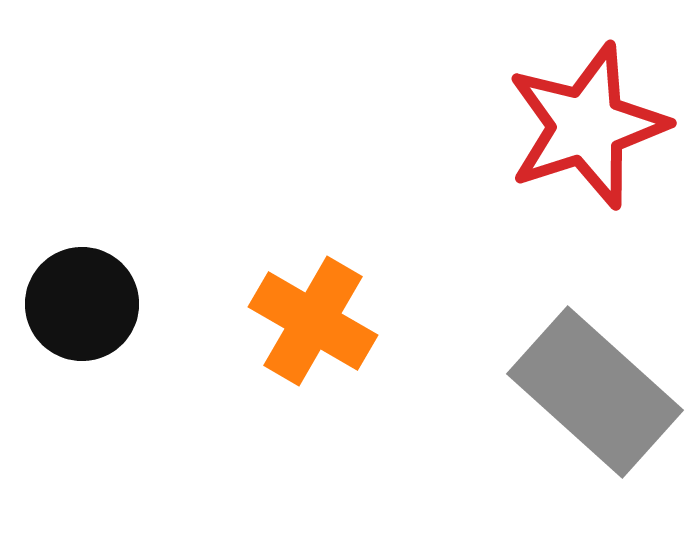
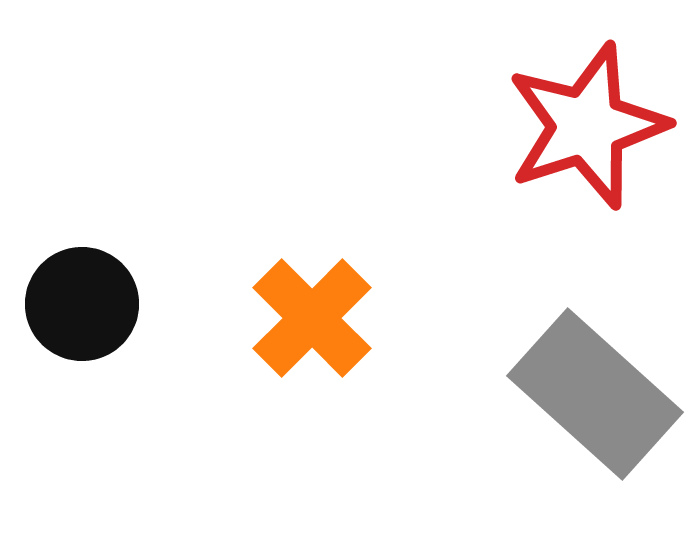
orange cross: moved 1 px left, 3 px up; rotated 15 degrees clockwise
gray rectangle: moved 2 px down
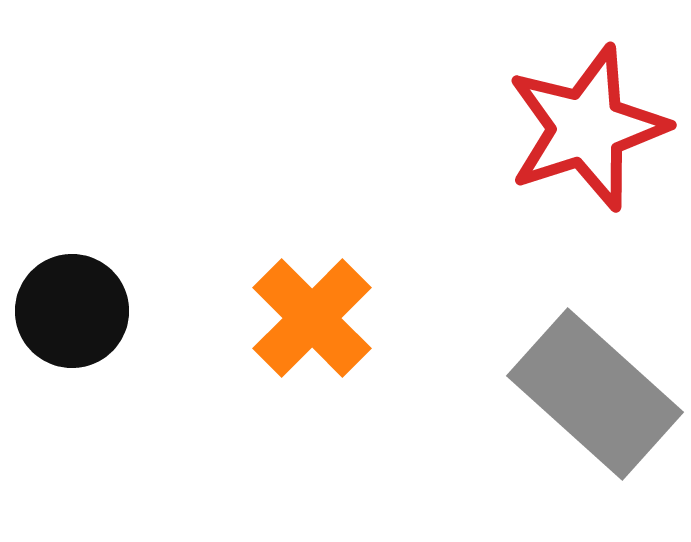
red star: moved 2 px down
black circle: moved 10 px left, 7 px down
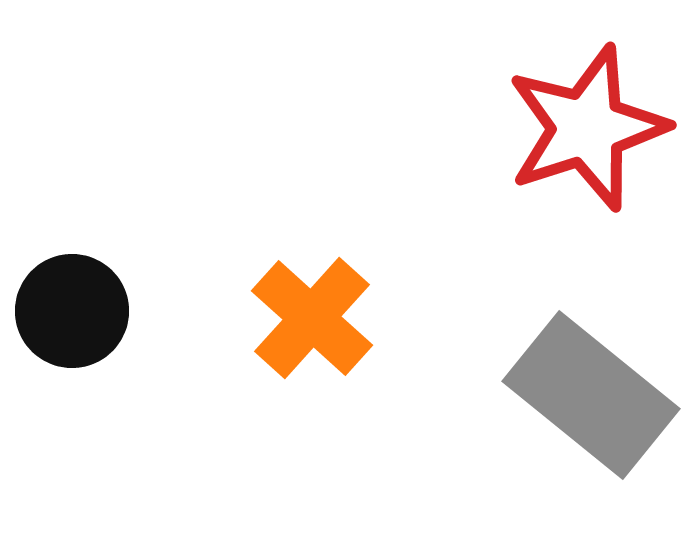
orange cross: rotated 3 degrees counterclockwise
gray rectangle: moved 4 px left, 1 px down; rotated 3 degrees counterclockwise
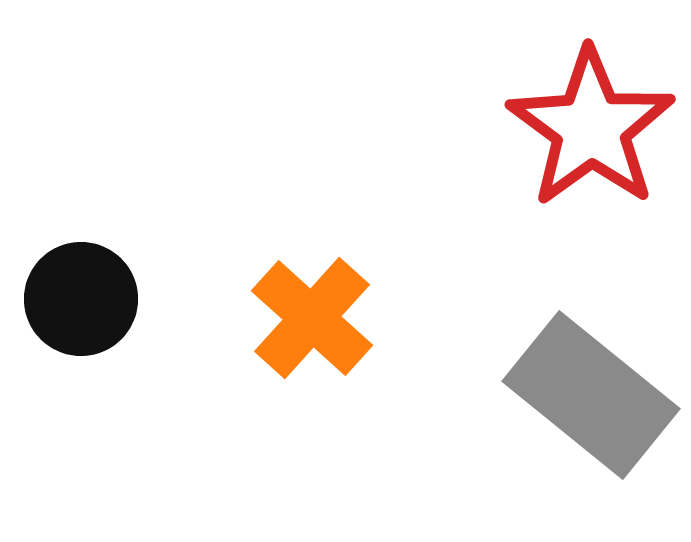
red star: moved 4 px right; rotated 18 degrees counterclockwise
black circle: moved 9 px right, 12 px up
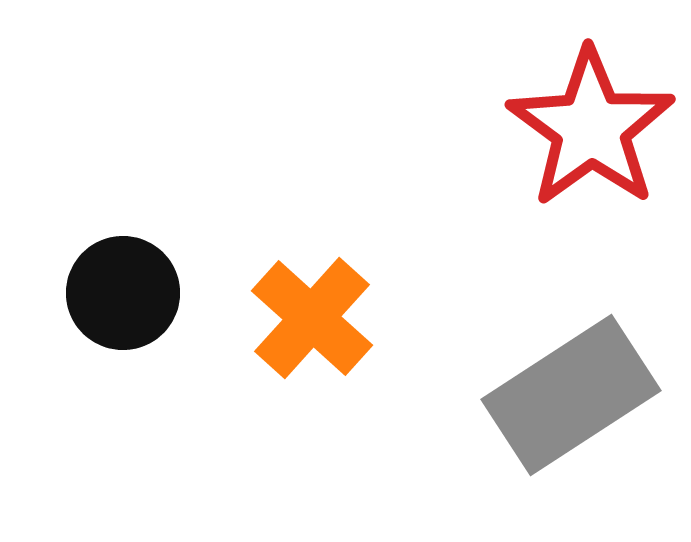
black circle: moved 42 px right, 6 px up
gray rectangle: moved 20 px left; rotated 72 degrees counterclockwise
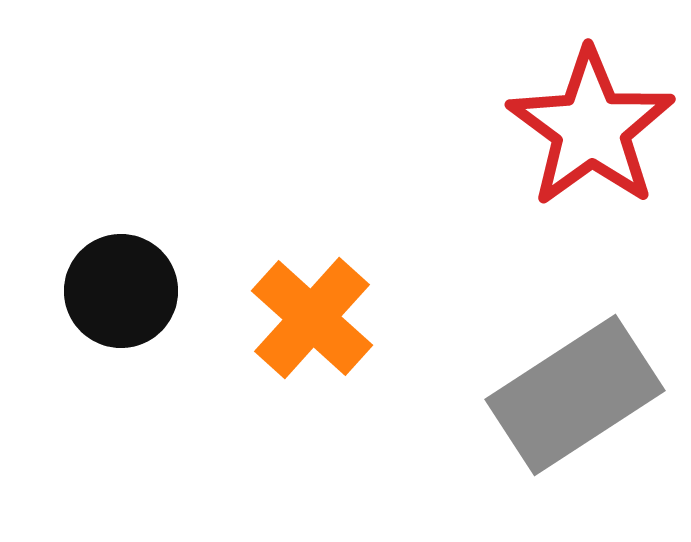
black circle: moved 2 px left, 2 px up
gray rectangle: moved 4 px right
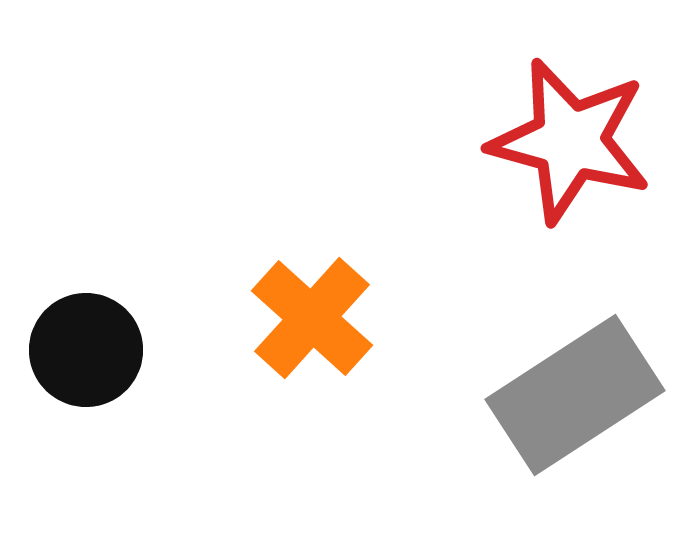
red star: moved 21 px left, 13 px down; rotated 21 degrees counterclockwise
black circle: moved 35 px left, 59 px down
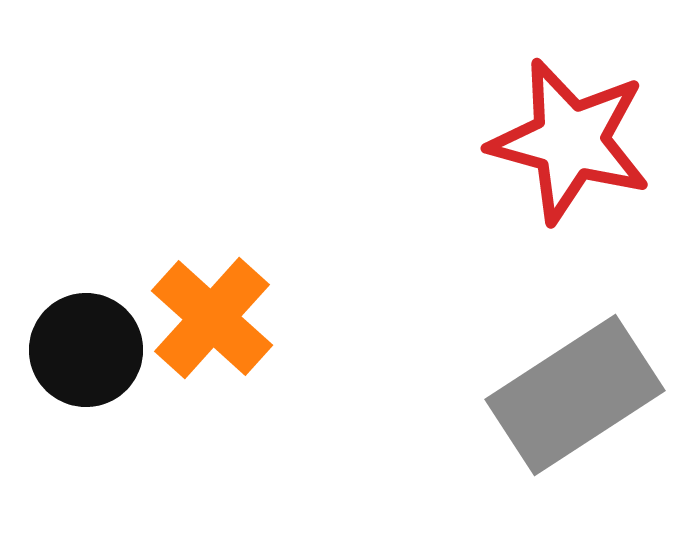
orange cross: moved 100 px left
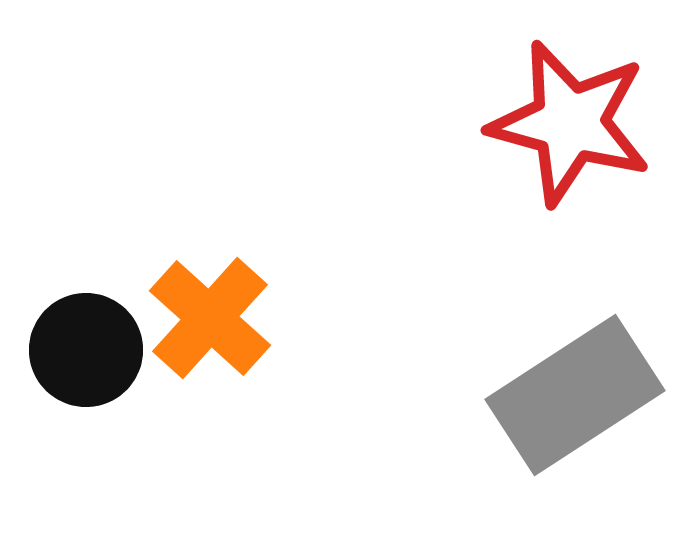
red star: moved 18 px up
orange cross: moved 2 px left
